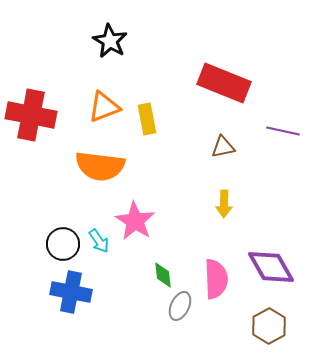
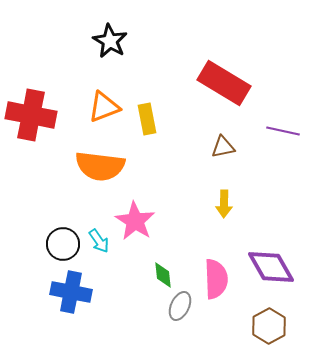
red rectangle: rotated 9 degrees clockwise
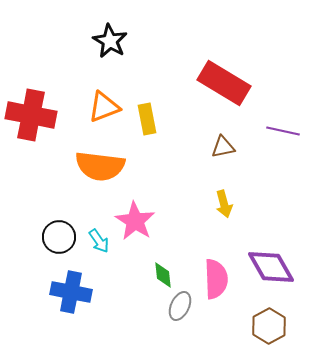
yellow arrow: rotated 16 degrees counterclockwise
black circle: moved 4 px left, 7 px up
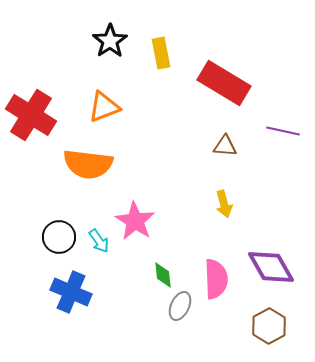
black star: rotated 8 degrees clockwise
red cross: rotated 21 degrees clockwise
yellow rectangle: moved 14 px right, 66 px up
brown triangle: moved 2 px right, 1 px up; rotated 15 degrees clockwise
orange semicircle: moved 12 px left, 2 px up
blue cross: rotated 12 degrees clockwise
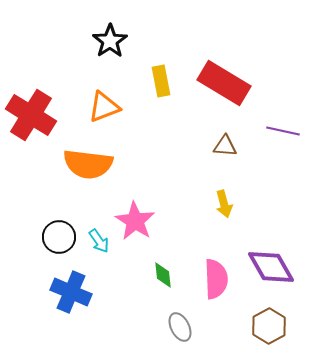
yellow rectangle: moved 28 px down
gray ellipse: moved 21 px down; rotated 52 degrees counterclockwise
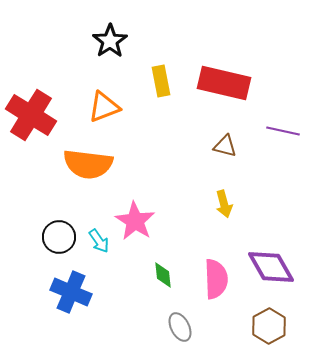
red rectangle: rotated 18 degrees counterclockwise
brown triangle: rotated 10 degrees clockwise
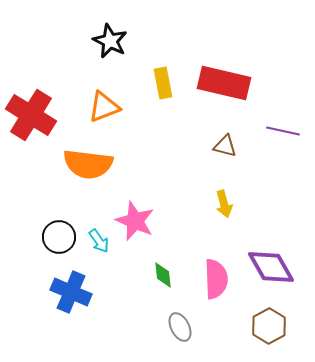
black star: rotated 12 degrees counterclockwise
yellow rectangle: moved 2 px right, 2 px down
pink star: rotated 9 degrees counterclockwise
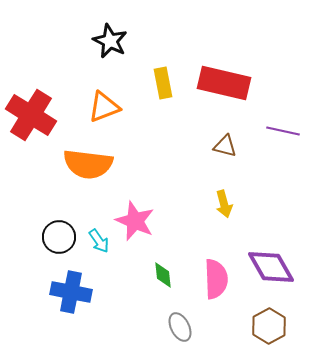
blue cross: rotated 12 degrees counterclockwise
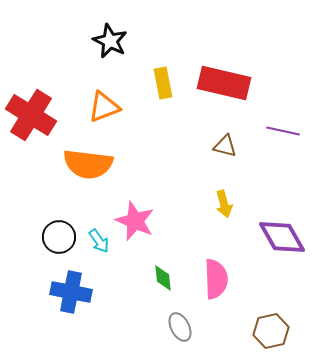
purple diamond: moved 11 px right, 30 px up
green diamond: moved 3 px down
brown hexagon: moved 2 px right, 5 px down; rotated 16 degrees clockwise
